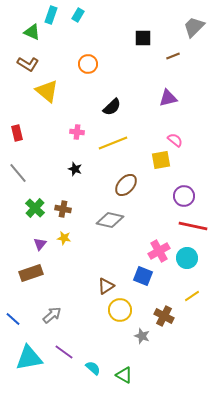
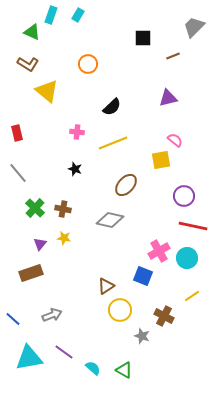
gray arrow at (52, 315): rotated 18 degrees clockwise
green triangle at (124, 375): moved 5 px up
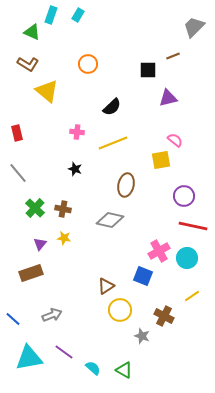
black square at (143, 38): moved 5 px right, 32 px down
brown ellipse at (126, 185): rotated 30 degrees counterclockwise
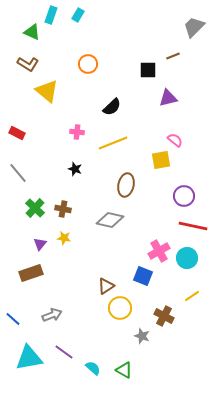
red rectangle at (17, 133): rotated 49 degrees counterclockwise
yellow circle at (120, 310): moved 2 px up
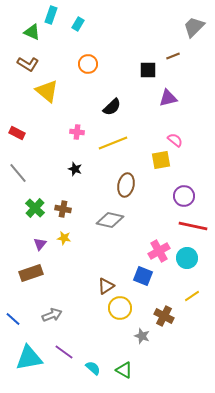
cyan rectangle at (78, 15): moved 9 px down
